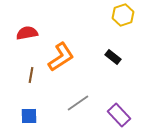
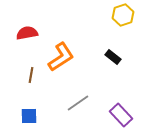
purple rectangle: moved 2 px right
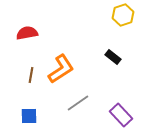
orange L-shape: moved 12 px down
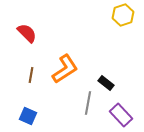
red semicircle: rotated 55 degrees clockwise
black rectangle: moved 7 px left, 26 px down
orange L-shape: moved 4 px right
gray line: moved 10 px right; rotated 45 degrees counterclockwise
blue square: moved 1 px left; rotated 24 degrees clockwise
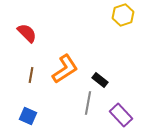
black rectangle: moved 6 px left, 3 px up
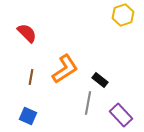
brown line: moved 2 px down
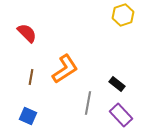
black rectangle: moved 17 px right, 4 px down
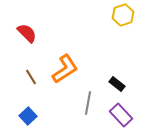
brown line: rotated 42 degrees counterclockwise
blue square: rotated 24 degrees clockwise
